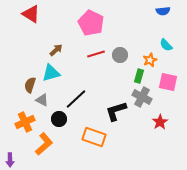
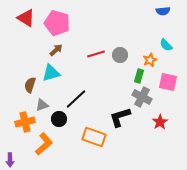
red triangle: moved 5 px left, 4 px down
pink pentagon: moved 34 px left; rotated 10 degrees counterclockwise
gray triangle: moved 5 px down; rotated 48 degrees counterclockwise
black L-shape: moved 4 px right, 6 px down
orange cross: rotated 12 degrees clockwise
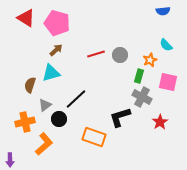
gray triangle: moved 3 px right; rotated 16 degrees counterclockwise
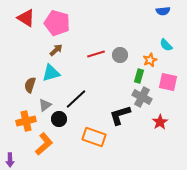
black L-shape: moved 2 px up
orange cross: moved 1 px right, 1 px up
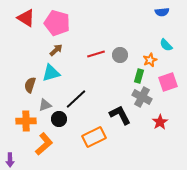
blue semicircle: moved 1 px left, 1 px down
pink square: rotated 30 degrees counterclockwise
gray triangle: rotated 16 degrees clockwise
black L-shape: rotated 80 degrees clockwise
orange cross: rotated 12 degrees clockwise
orange rectangle: rotated 45 degrees counterclockwise
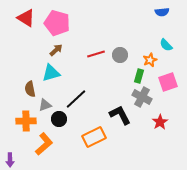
brown semicircle: moved 4 px down; rotated 28 degrees counterclockwise
